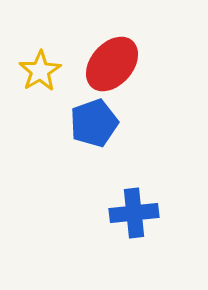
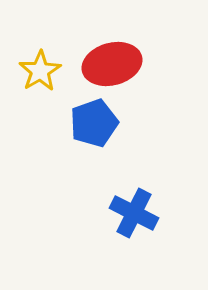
red ellipse: rotated 34 degrees clockwise
blue cross: rotated 33 degrees clockwise
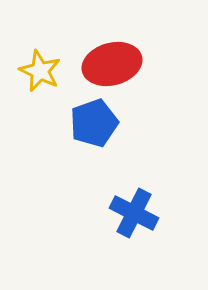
yellow star: rotated 15 degrees counterclockwise
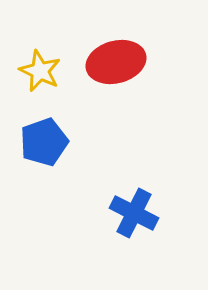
red ellipse: moved 4 px right, 2 px up
blue pentagon: moved 50 px left, 19 px down
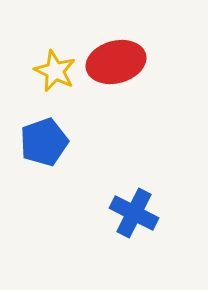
yellow star: moved 15 px right
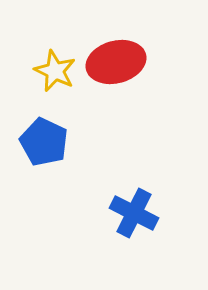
blue pentagon: rotated 27 degrees counterclockwise
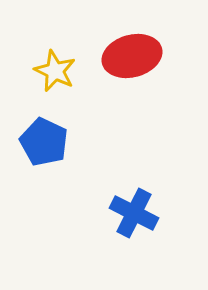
red ellipse: moved 16 px right, 6 px up
